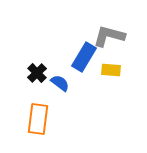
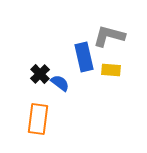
blue rectangle: rotated 44 degrees counterclockwise
black cross: moved 3 px right, 1 px down
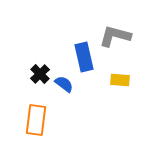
gray L-shape: moved 6 px right
yellow rectangle: moved 9 px right, 10 px down
blue semicircle: moved 4 px right, 1 px down
orange rectangle: moved 2 px left, 1 px down
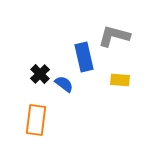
gray L-shape: moved 1 px left
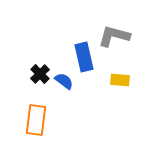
blue semicircle: moved 3 px up
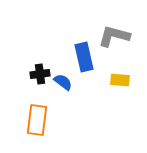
black cross: rotated 36 degrees clockwise
blue semicircle: moved 1 px left, 1 px down
orange rectangle: moved 1 px right
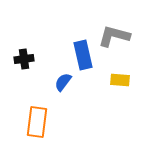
blue rectangle: moved 1 px left, 2 px up
black cross: moved 16 px left, 15 px up
blue semicircle: rotated 90 degrees counterclockwise
orange rectangle: moved 2 px down
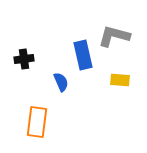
blue semicircle: moved 2 px left; rotated 120 degrees clockwise
